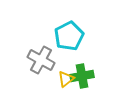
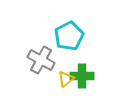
green cross: rotated 10 degrees clockwise
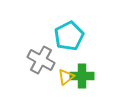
yellow triangle: moved 2 px up
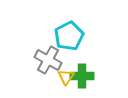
gray cross: moved 7 px right
yellow triangle: rotated 18 degrees counterclockwise
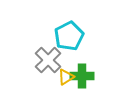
gray cross: rotated 16 degrees clockwise
yellow triangle: rotated 24 degrees clockwise
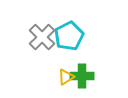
gray cross: moved 6 px left, 23 px up
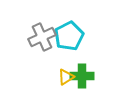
gray cross: rotated 20 degrees clockwise
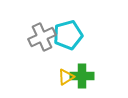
cyan pentagon: moved 1 px left, 1 px up; rotated 12 degrees clockwise
